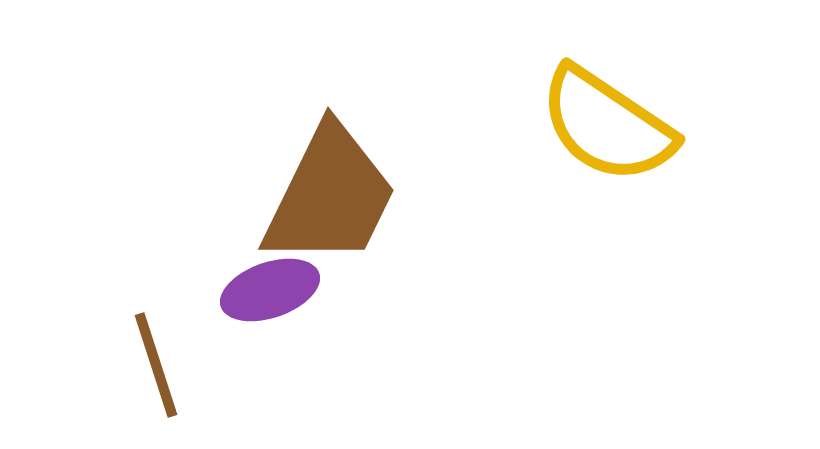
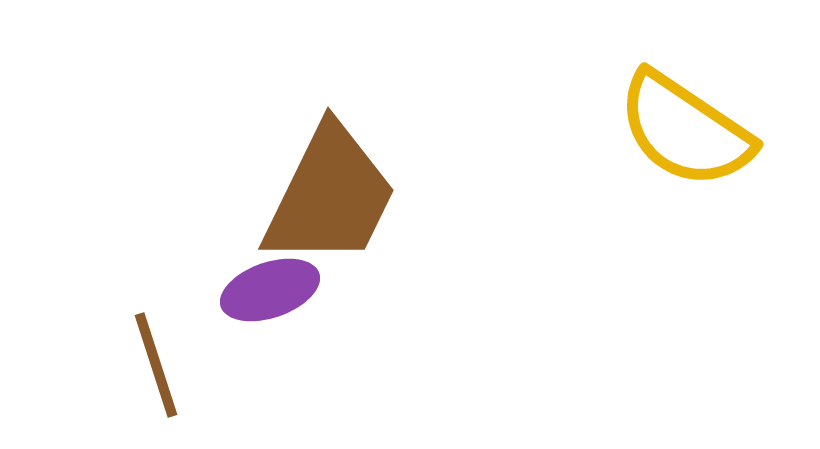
yellow semicircle: moved 78 px right, 5 px down
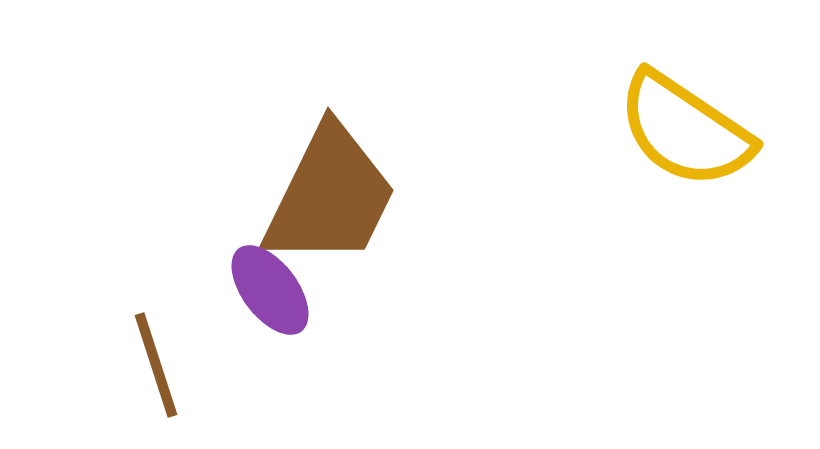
purple ellipse: rotated 72 degrees clockwise
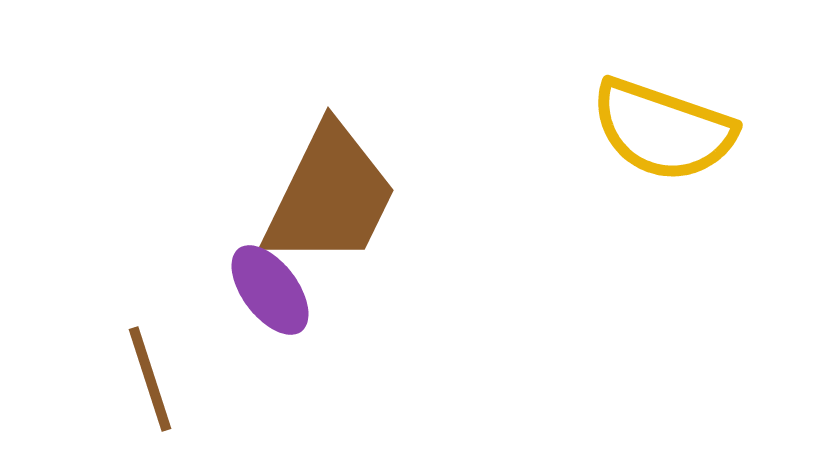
yellow semicircle: moved 22 px left; rotated 15 degrees counterclockwise
brown line: moved 6 px left, 14 px down
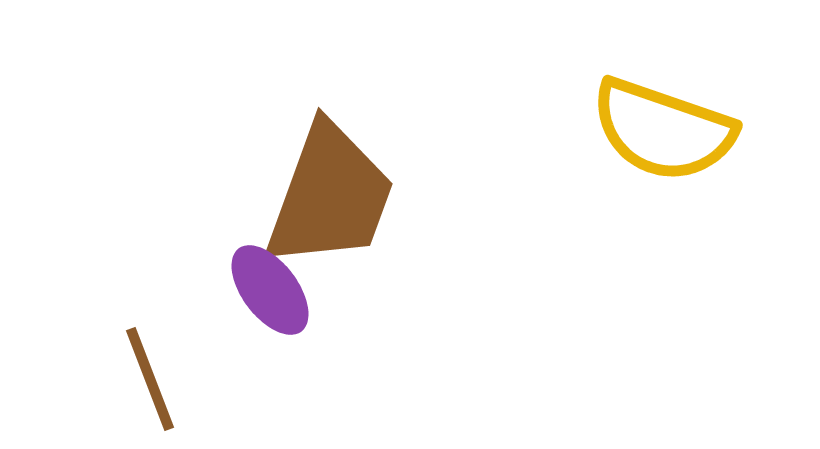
brown trapezoid: rotated 6 degrees counterclockwise
brown line: rotated 3 degrees counterclockwise
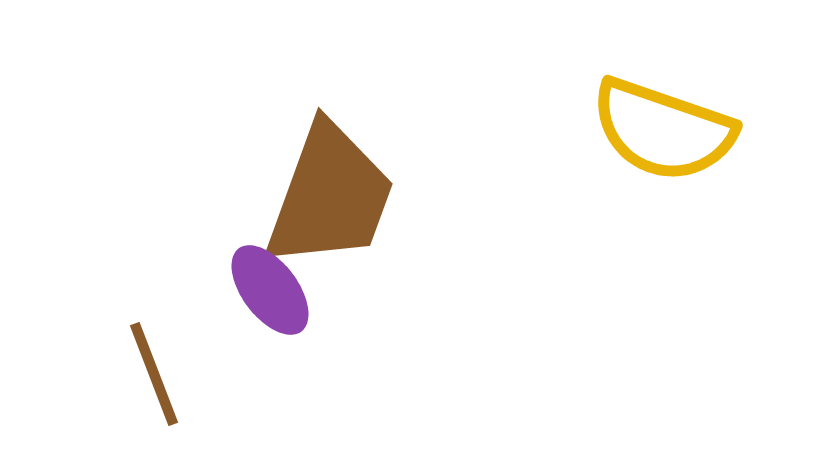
brown line: moved 4 px right, 5 px up
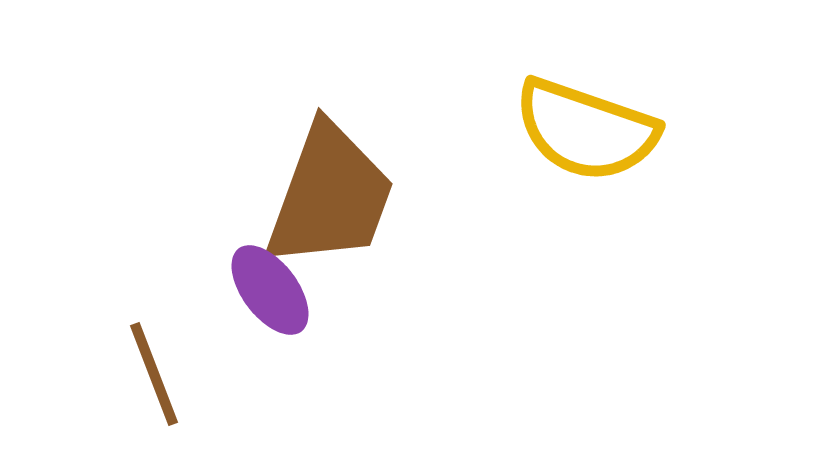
yellow semicircle: moved 77 px left
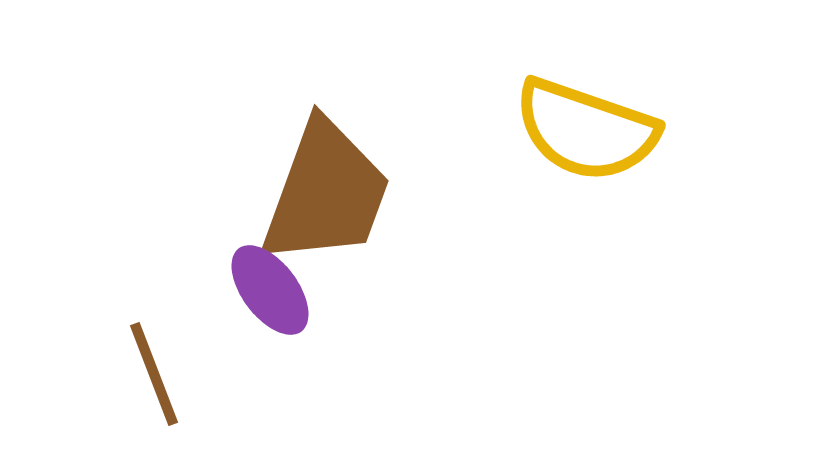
brown trapezoid: moved 4 px left, 3 px up
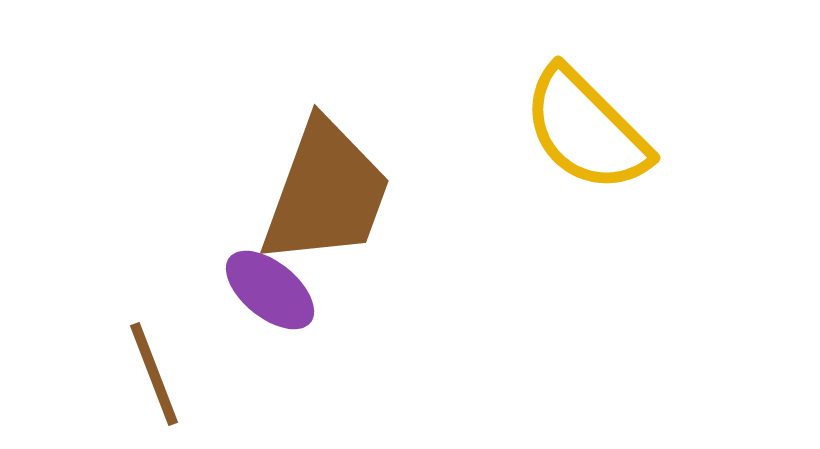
yellow semicircle: rotated 26 degrees clockwise
purple ellipse: rotated 14 degrees counterclockwise
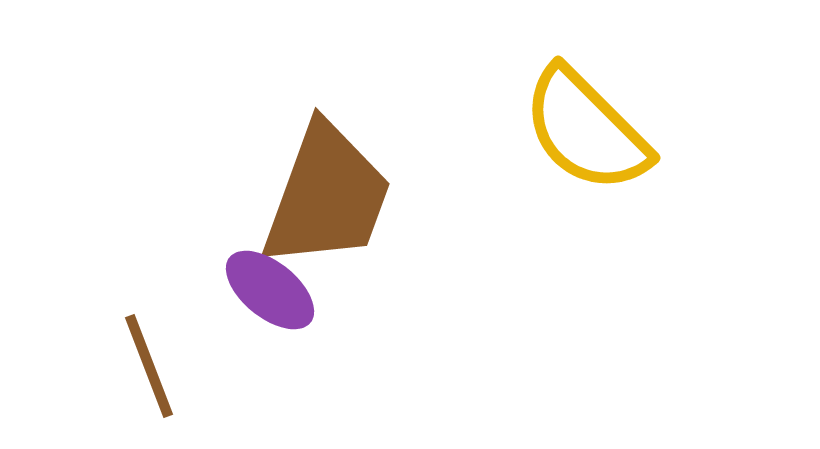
brown trapezoid: moved 1 px right, 3 px down
brown line: moved 5 px left, 8 px up
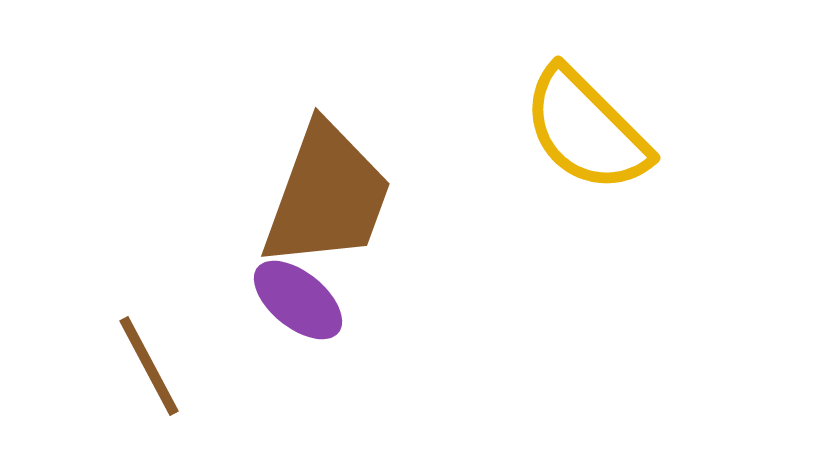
purple ellipse: moved 28 px right, 10 px down
brown line: rotated 7 degrees counterclockwise
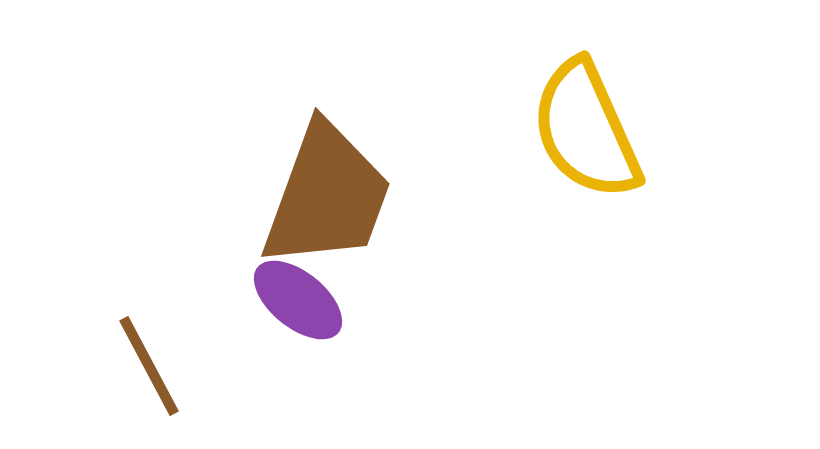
yellow semicircle: rotated 21 degrees clockwise
